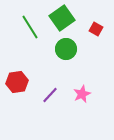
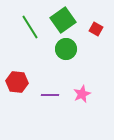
green square: moved 1 px right, 2 px down
red hexagon: rotated 15 degrees clockwise
purple line: rotated 48 degrees clockwise
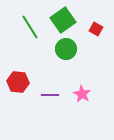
red hexagon: moved 1 px right
pink star: rotated 18 degrees counterclockwise
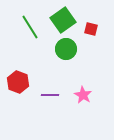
red square: moved 5 px left; rotated 16 degrees counterclockwise
red hexagon: rotated 15 degrees clockwise
pink star: moved 1 px right, 1 px down
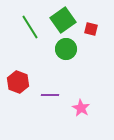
pink star: moved 2 px left, 13 px down
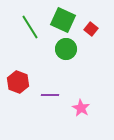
green square: rotated 30 degrees counterclockwise
red square: rotated 24 degrees clockwise
